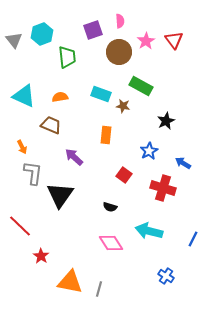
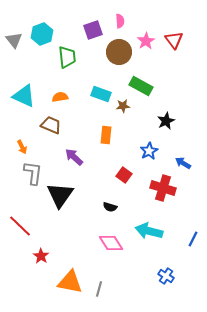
brown star: rotated 16 degrees counterclockwise
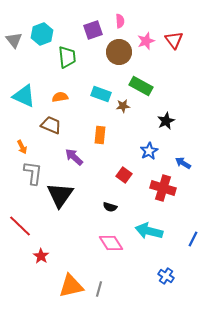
pink star: rotated 12 degrees clockwise
orange rectangle: moved 6 px left
orange triangle: moved 1 px right, 4 px down; rotated 24 degrees counterclockwise
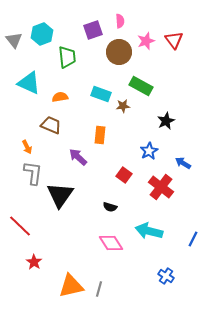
cyan triangle: moved 5 px right, 13 px up
orange arrow: moved 5 px right
purple arrow: moved 4 px right
red cross: moved 2 px left, 1 px up; rotated 20 degrees clockwise
red star: moved 7 px left, 6 px down
